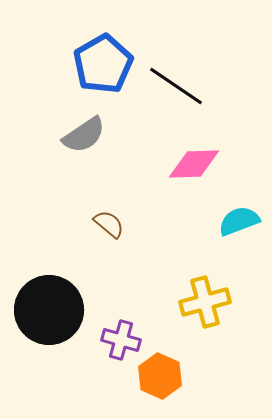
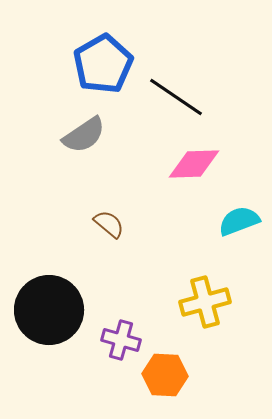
black line: moved 11 px down
orange hexagon: moved 5 px right, 1 px up; rotated 21 degrees counterclockwise
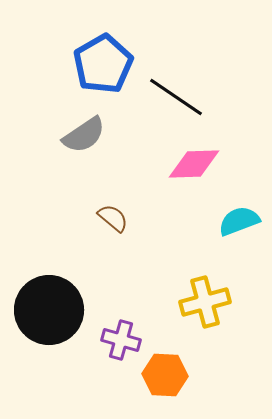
brown semicircle: moved 4 px right, 6 px up
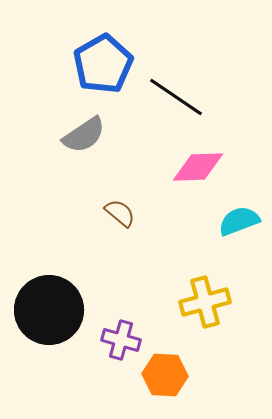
pink diamond: moved 4 px right, 3 px down
brown semicircle: moved 7 px right, 5 px up
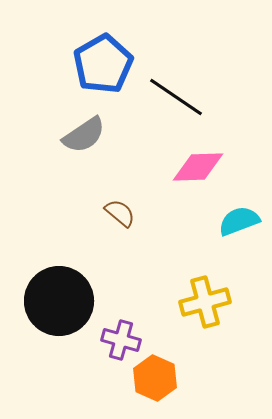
black circle: moved 10 px right, 9 px up
orange hexagon: moved 10 px left, 3 px down; rotated 21 degrees clockwise
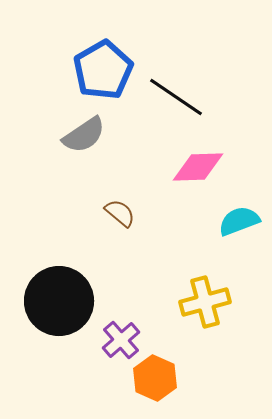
blue pentagon: moved 6 px down
purple cross: rotated 33 degrees clockwise
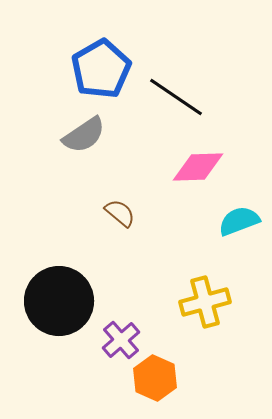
blue pentagon: moved 2 px left, 1 px up
